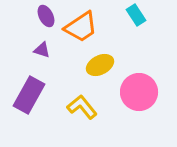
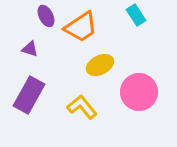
purple triangle: moved 12 px left, 1 px up
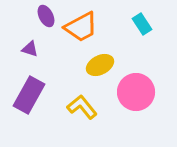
cyan rectangle: moved 6 px right, 9 px down
orange trapezoid: rotated 6 degrees clockwise
pink circle: moved 3 px left
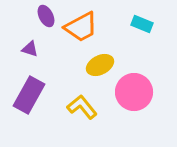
cyan rectangle: rotated 35 degrees counterclockwise
pink circle: moved 2 px left
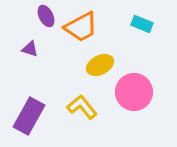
purple rectangle: moved 21 px down
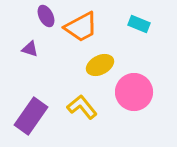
cyan rectangle: moved 3 px left
purple rectangle: moved 2 px right; rotated 6 degrees clockwise
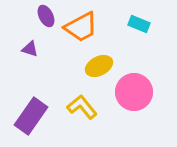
yellow ellipse: moved 1 px left, 1 px down
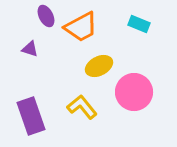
purple rectangle: rotated 54 degrees counterclockwise
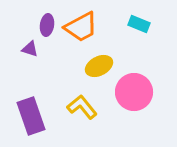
purple ellipse: moved 1 px right, 9 px down; rotated 35 degrees clockwise
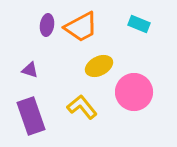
purple triangle: moved 21 px down
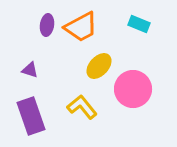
yellow ellipse: rotated 20 degrees counterclockwise
pink circle: moved 1 px left, 3 px up
